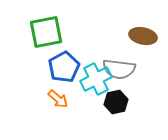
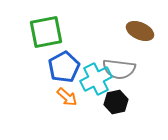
brown ellipse: moved 3 px left, 5 px up; rotated 12 degrees clockwise
orange arrow: moved 9 px right, 2 px up
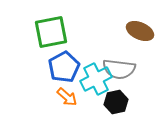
green square: moved 5 px right
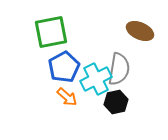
gray semicircle: rotated 88 degrees counterclockwise
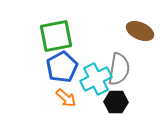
green square: moved 5 px right, 4 px down
blue pentagon: moved 2 px left
orange arrow: moved 1 px left, 1 px down
black hexagon: rotated 15 degrees clockwise
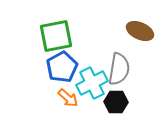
cyan cross: moved 4 px left, 4 px down
orange arrow: moved 2 px right
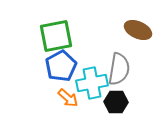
brown ellipse: moved 2 px left, 1 px up
blue pentagon: moved 1 px left, 1 px up
cyan cross: rotated 16 degrees clockwise
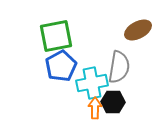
brown ellipse: rotated 52 degrees counterclockwise
gray semicircle: moved 2 px up
orange arrow: moved 27 px right, 10 px down; rotated 130 degrees counterclockwise
black hexagon: moved 3 px left
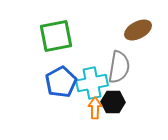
blue pentagon: moved 16 px down
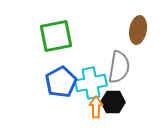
brown ellipse: rotated 52 degrees counterclockwise
cyan cross: moved 1 px left
orange arrow: moved 1 px right, 1 px up
